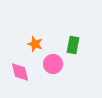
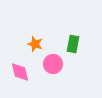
green rectangle: moved 1 px up
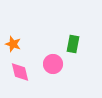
orange star: moved 22 px left
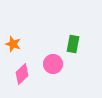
pink diamond: moved 2 px right, 2 px down; rotated 60 degrees clockwise
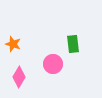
green rectangle: rotated 18 degrees counterclockwise
pink diamond: moved 3 px left, 3 px down; rotated 15 degrees counterclockwise
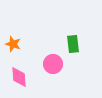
pink diamond: rotated 35 degrees counterclockwise
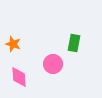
green rectangle: moved 1 px right, 1 px up; rotated 18 degrees clockwise
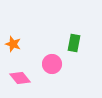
pink circle: moved 1 px left
pink diamond: moved 1 px right, 1 px down; rotated 35 degrees counterclockwise
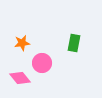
orange star: moved 9 px right, 1 px up; rotated 28 degrees counterclockwise
pink circle: moved 10 px left, 1 px up
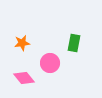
pink circle: moved 8 px right
pink diamond: moved 4 px right
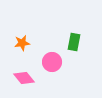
green rectangle: moved 1 px up
pink circle: moved 2 px right, 1 px up
